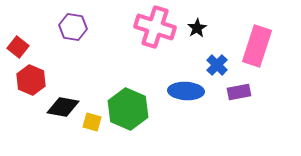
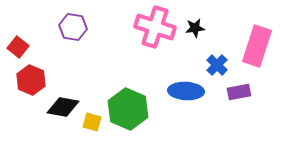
black star: moved 2 px left; rotated 24 degrees clockwise
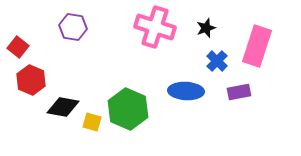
black star: moved 11 px right; rotated 12 degrees counterclockwise
blue cross: moved 4 px up
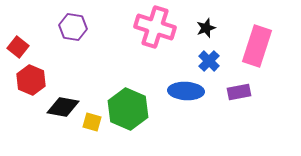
blue cross: moved 8 px left
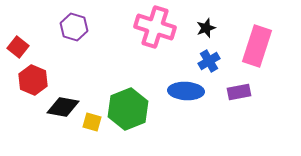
purple hexagon: moved 1 px right; rotated 8 degrees clockwise
blue cross: rotated 15 degrees clockwise
red hexagon: moved 2 px right
green hexagon: rotated 15 degrees clockwise
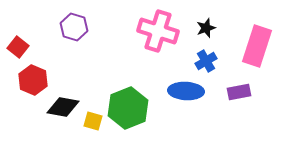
pink cross: moved 3 px right, 4 px down
blue cross: moved 3 px left
green hexagon: moved 1 px up
yellow square: moved 1 px right, 1 px up
